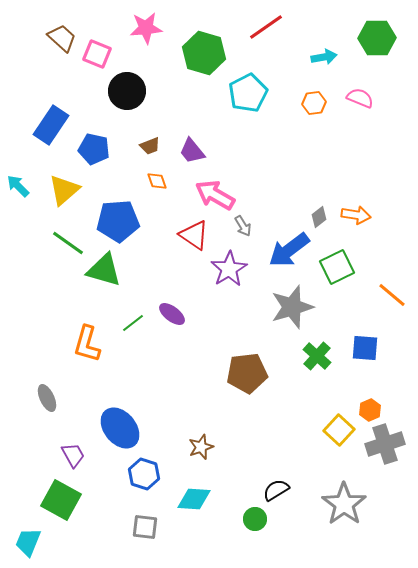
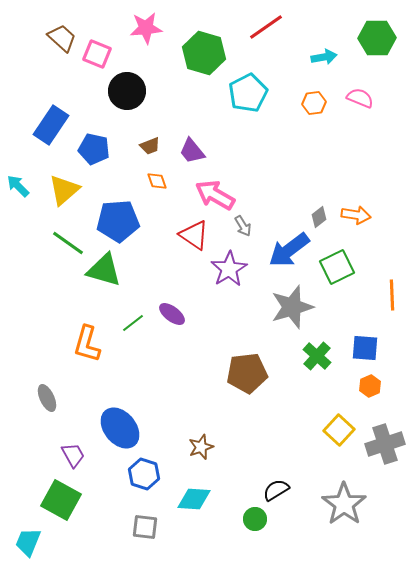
orange line at (392, 295): rotated 48 degrees clockwise
orange hexagon at (370, 410): moved 24 px up
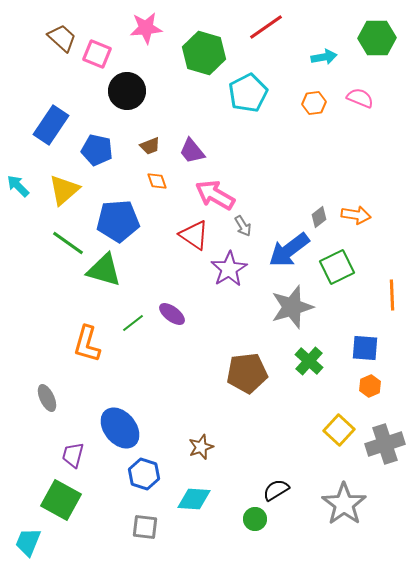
blue pentagon at (94, 149): moved 3 px right, 1 px down
green cross at (317, 356): moved 8 px left, 5 px down
purple trapezoid at (73, 455): rotated 136 degrees counterclockwise
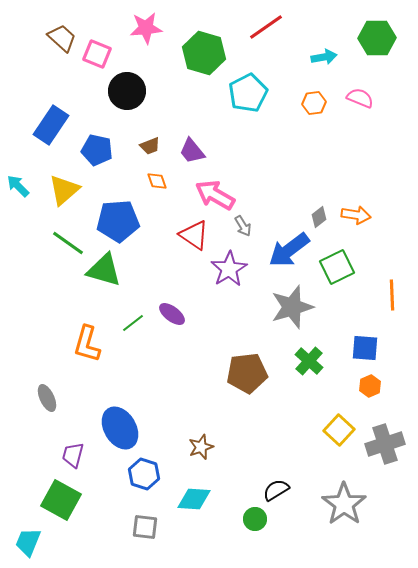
blue ellipse at (120, 428): rotated 9 degrees clockwise
